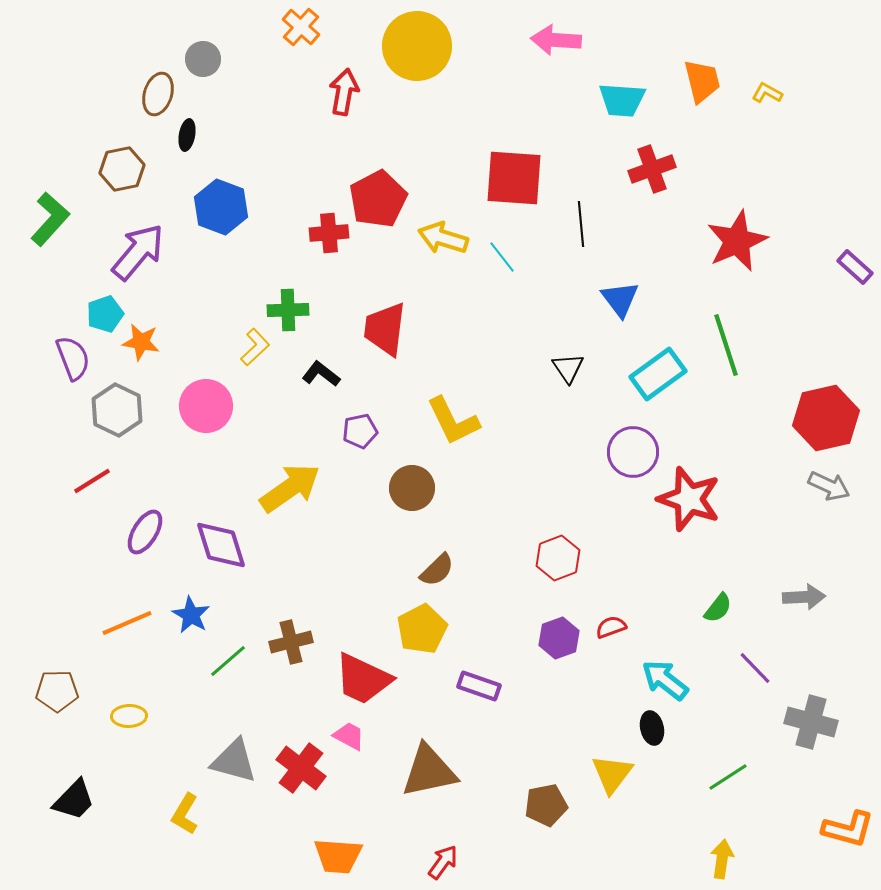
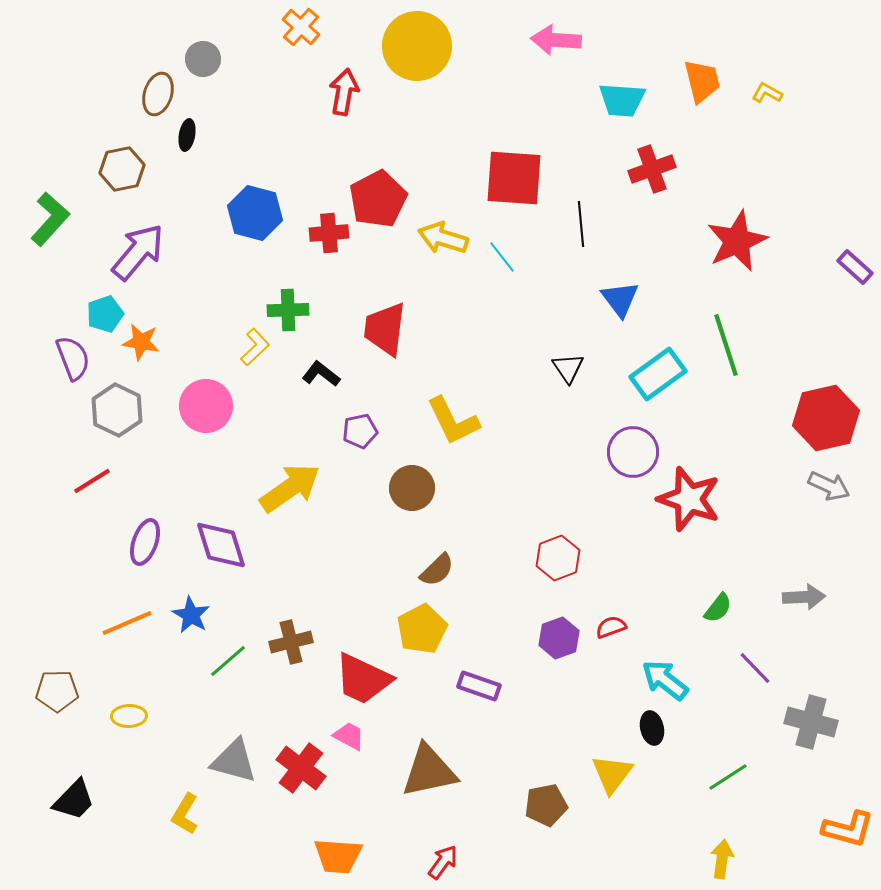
blue hexagon at (221, 207): moved 34 px right, 6 px down; rotated 6 degrees counterclockwise
purple ellipse at (145, 532): moved 10 px down; rotated 12 degrees counterclockwise
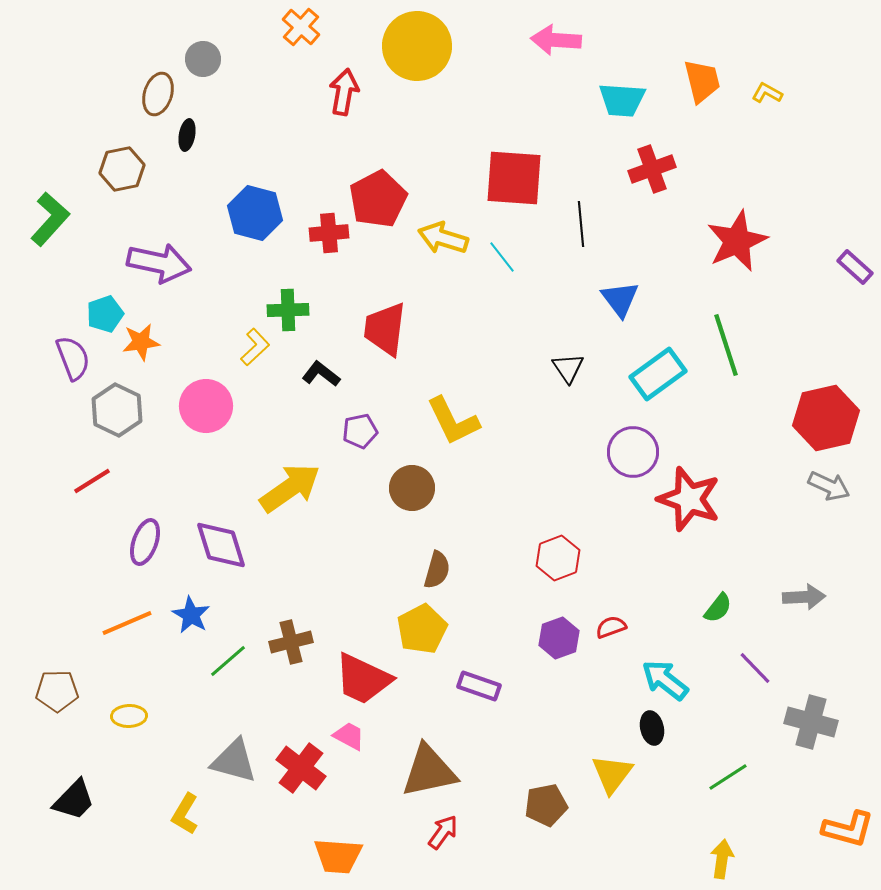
purple arrow at (138, 252): moved 21 px right, 11 px down; rotated 62 degrees clockwise
orange star at (141, 342): rotated 18 degrees counterclockwise
brown semicircle at (437, 570): rotated 30 degrees counterclockwise
red arrow at (443, 862): moved 30 px up
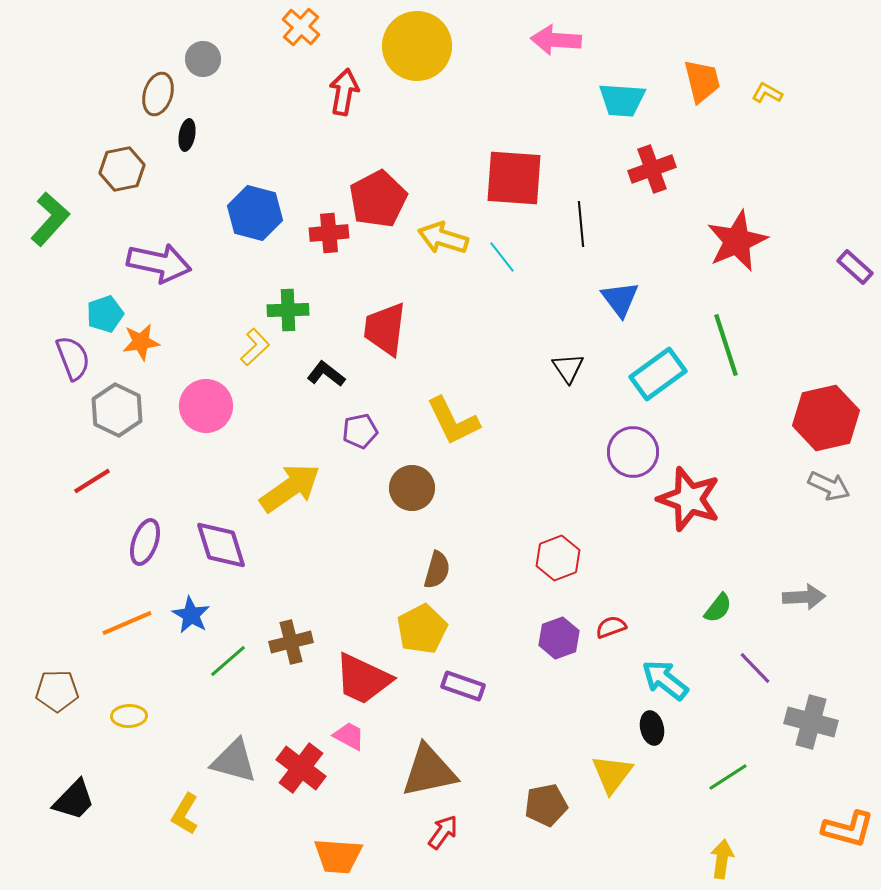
black L-shape at (321, 374): moved 5 px right
purple rectangle at (479, 686): moved 16 px left
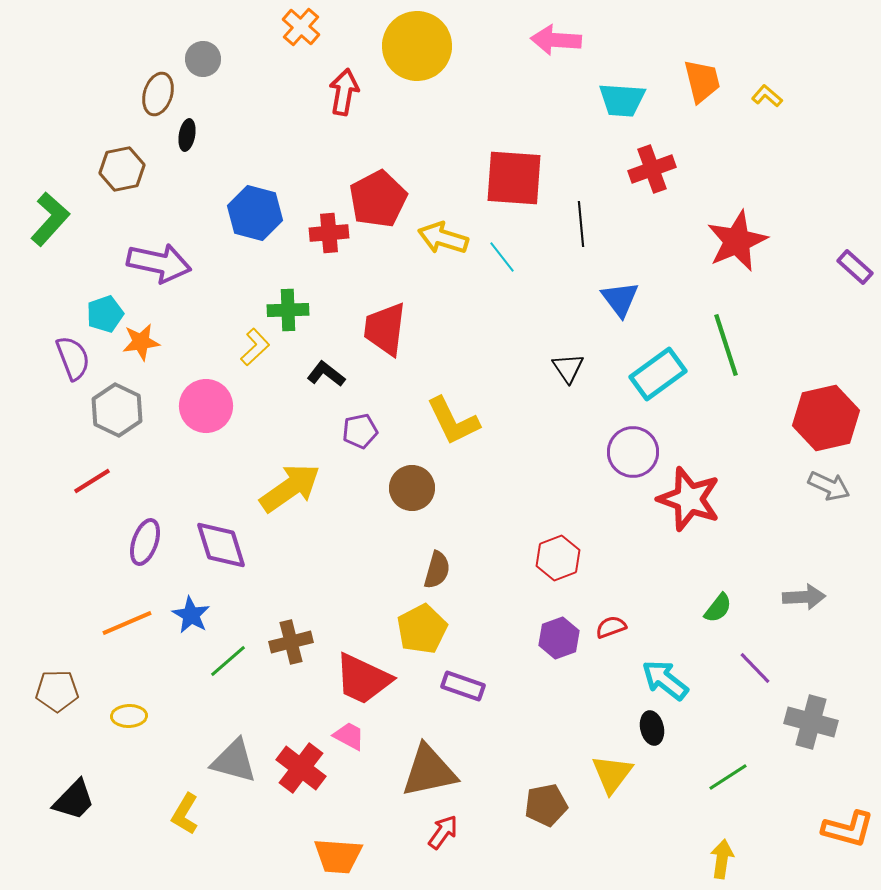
yellow L-shape at (767, 93): moved 3 px down; rotated 12 degrees clockwise
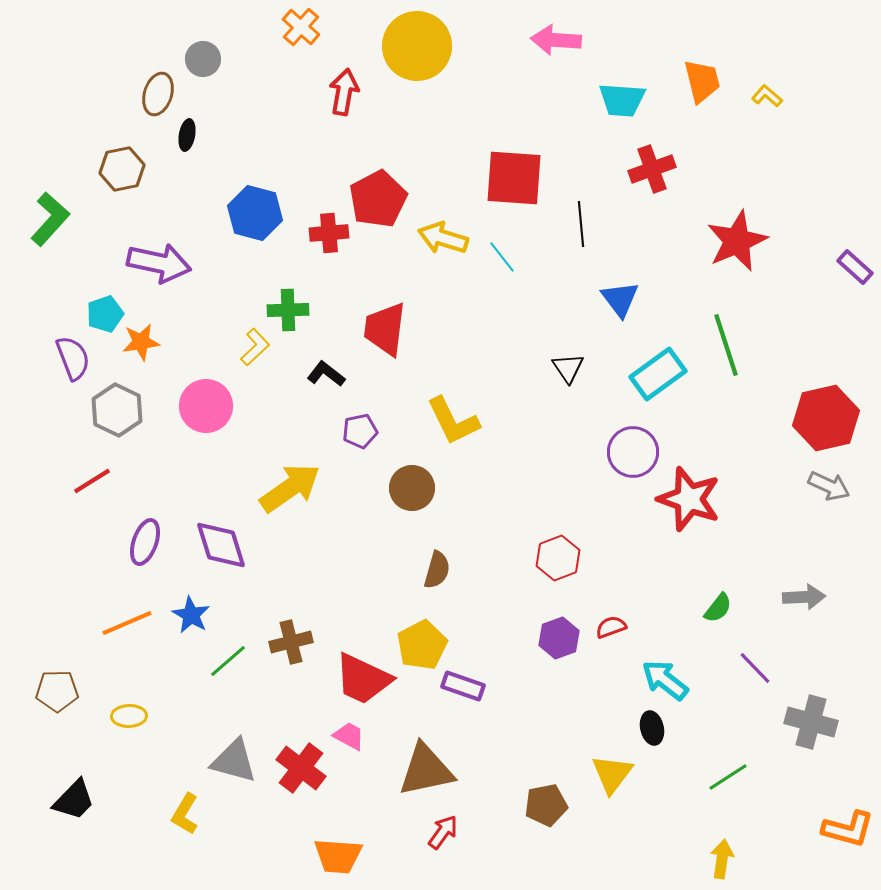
yellow pentagon at (422, 629): moved 16 px down
brown triangle at (429, 771): moved 3 px left, 1 px up
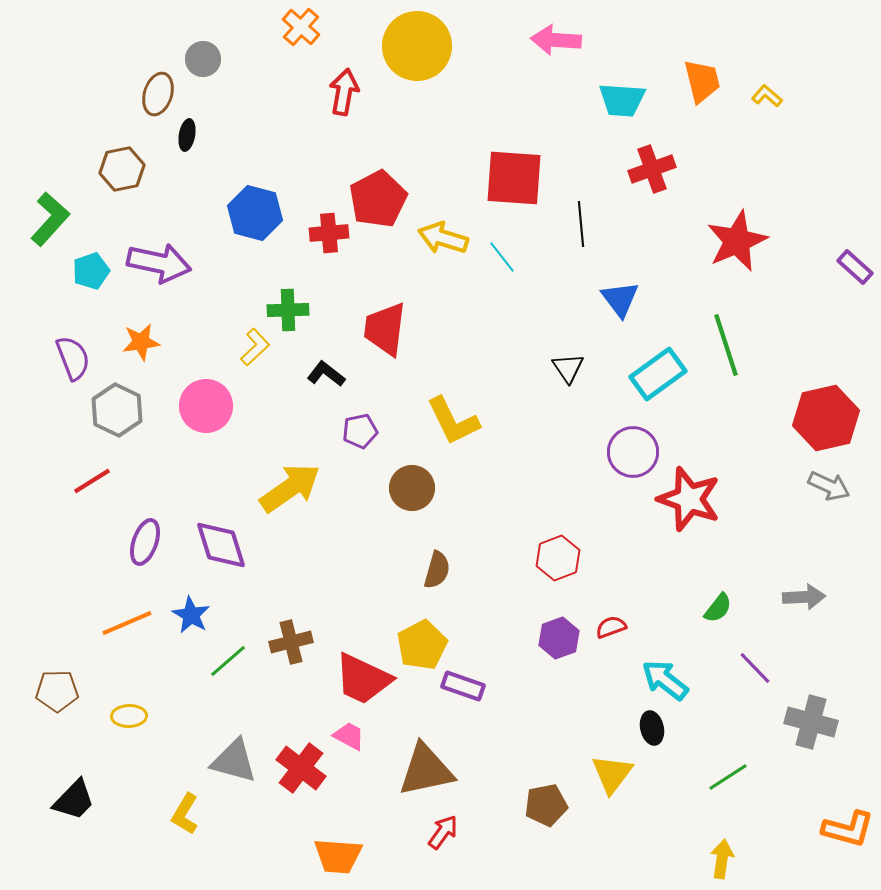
cyan pentagon at (105, 314): moved 14 px left, 43 px up
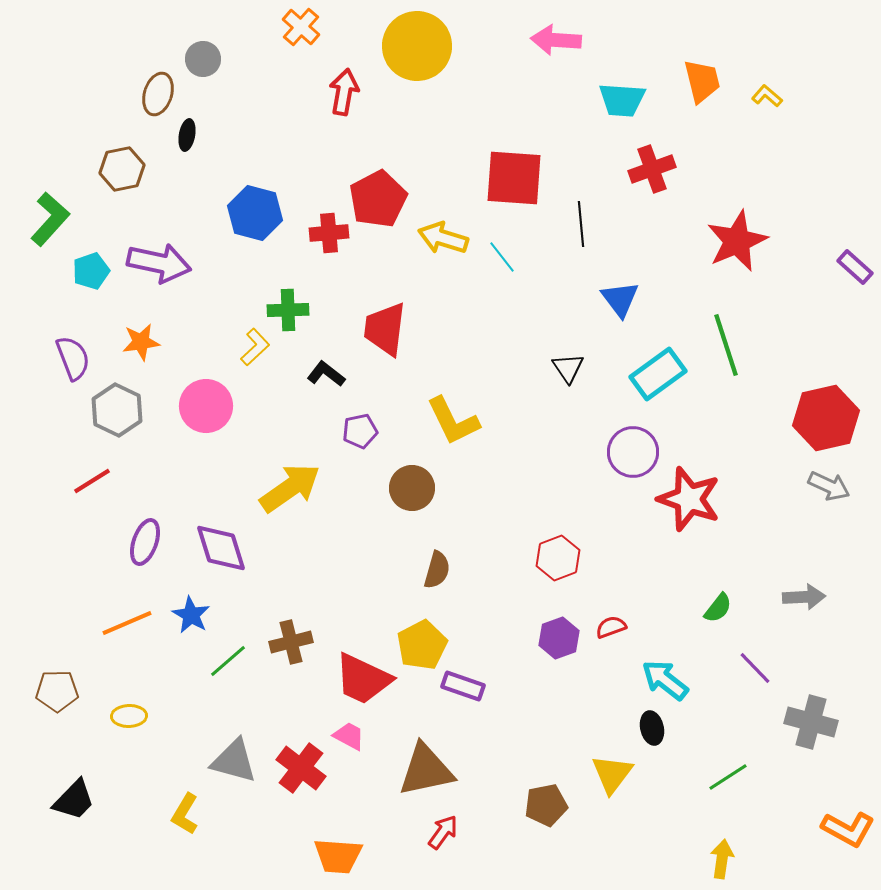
purple diamond at (221, 545): moved 3 px down
orange L-shape at (848, 829): rotated 14 degrees clockwise
